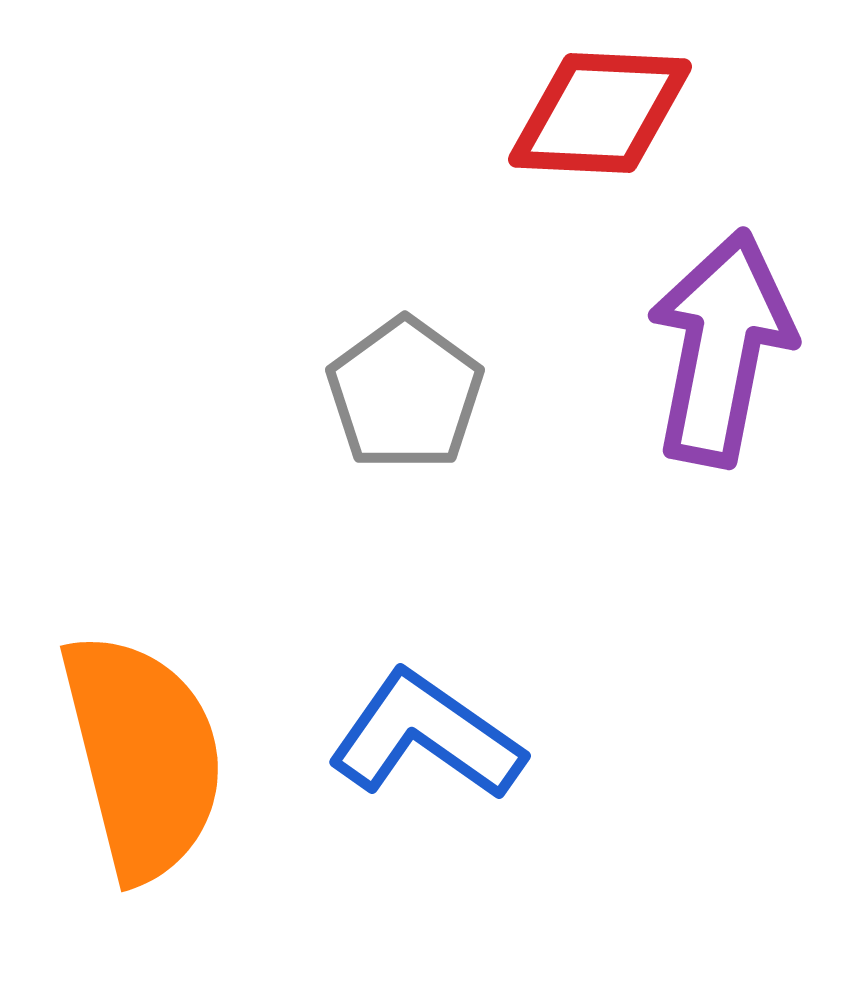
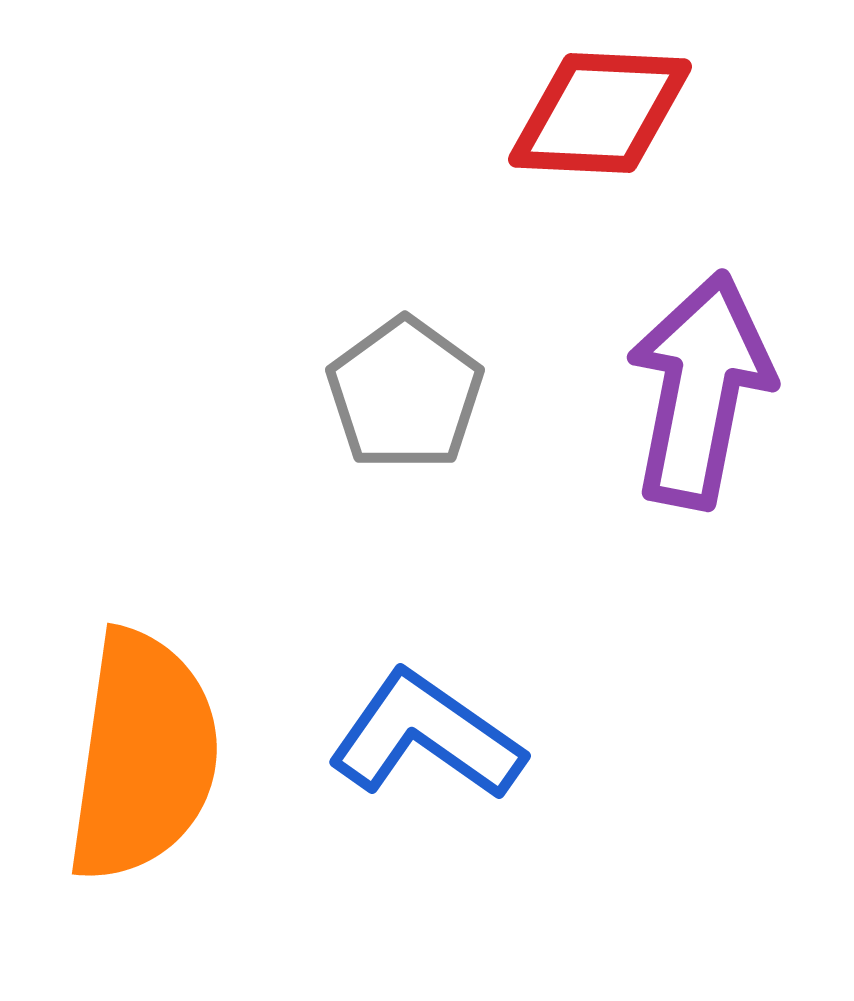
purple arrow: moved 21 px left, 42 px down
orange semicircle: rotated 22 degrees clockwise
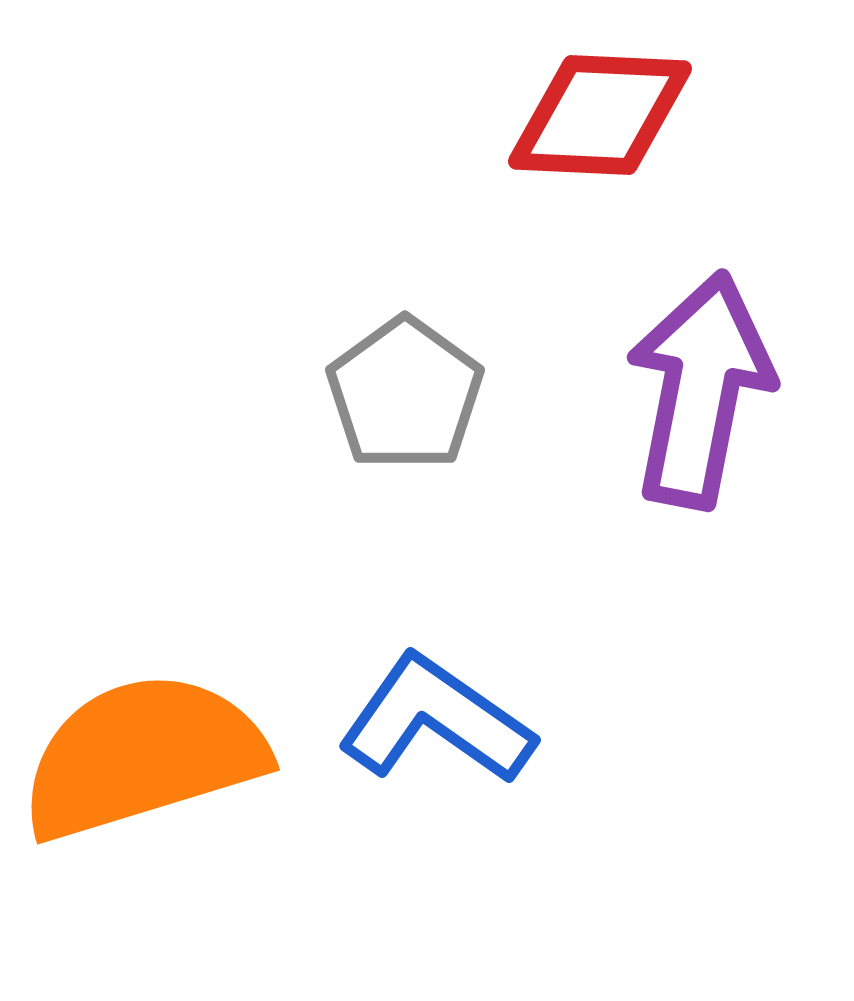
red diamond: moved 2 px down
blue L-shape: moved 10 px right, 16 px up
orange semicircle: rotated 115 degrees counterclockwise
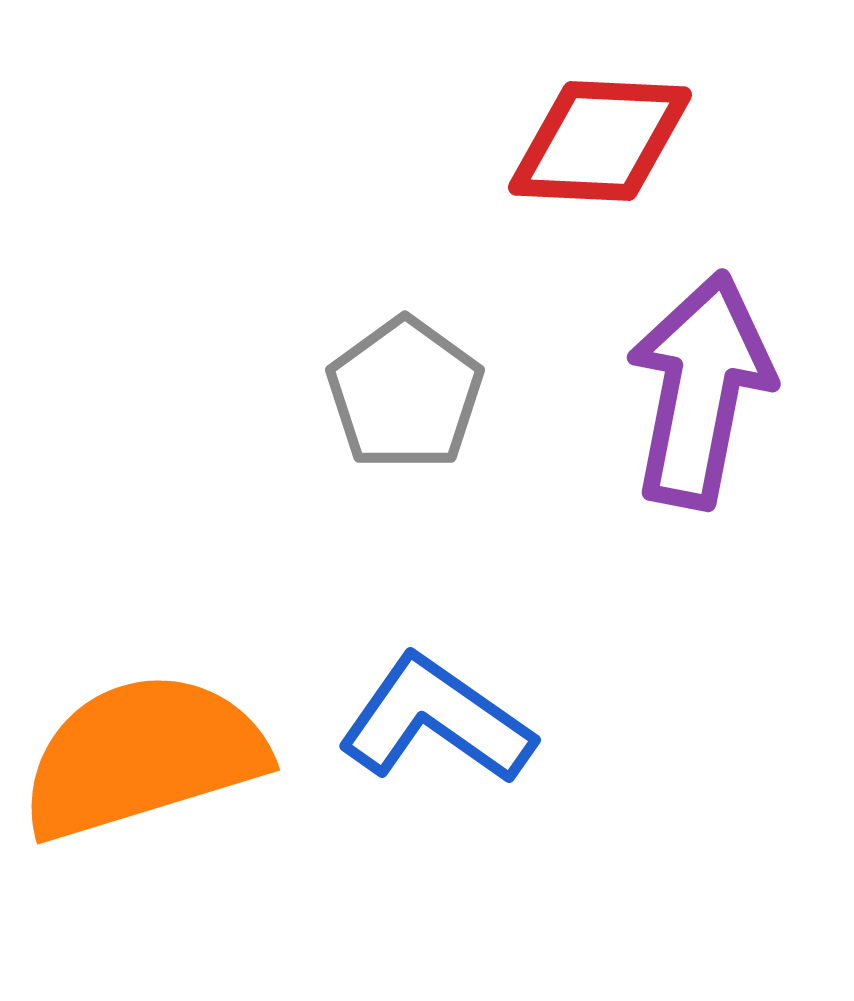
red diamond: moved 26 px down
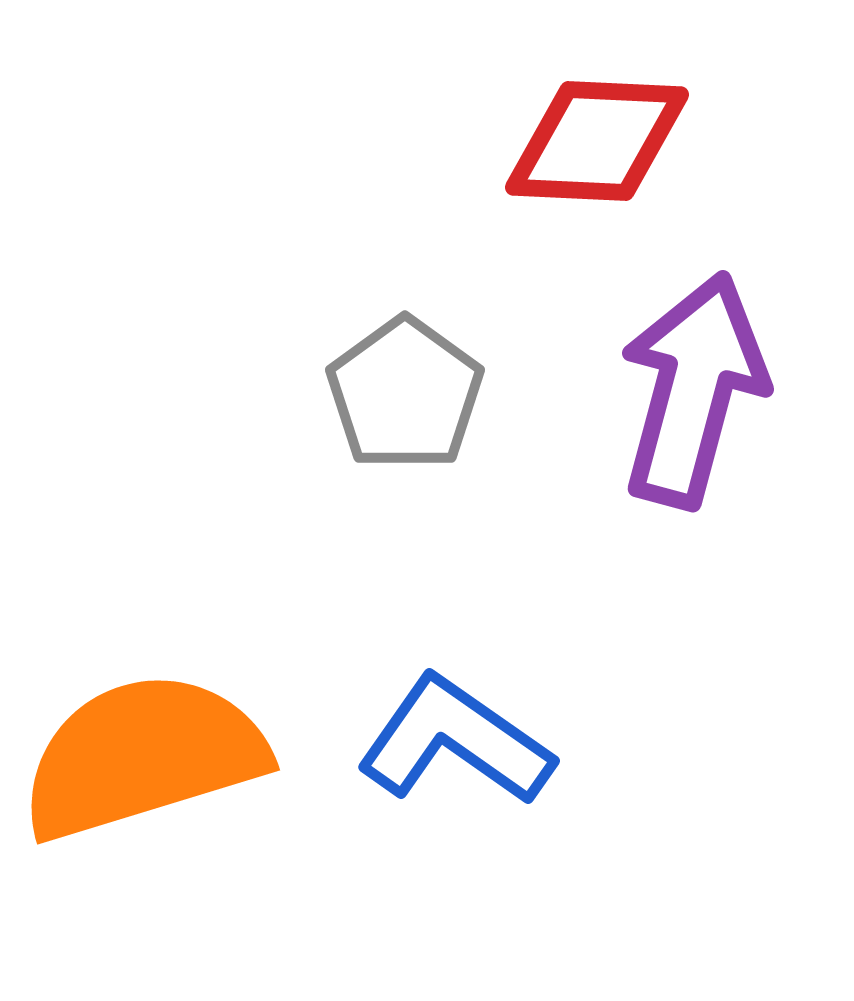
red diamond: moved 3 px left
purple arrow: moved 7 px left; rotated 4 degrees clockwise
blue L-shape: moved 19 px right, 21 px down
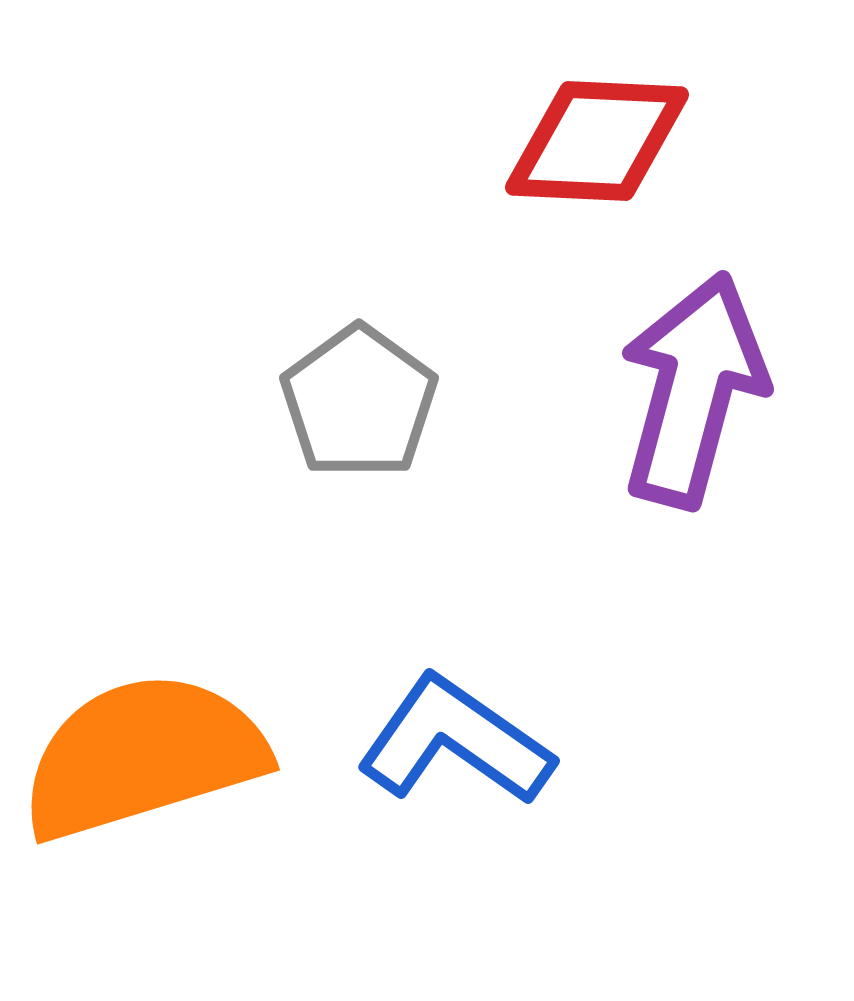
gray pentagon: moved 46 px left, 8 px down
